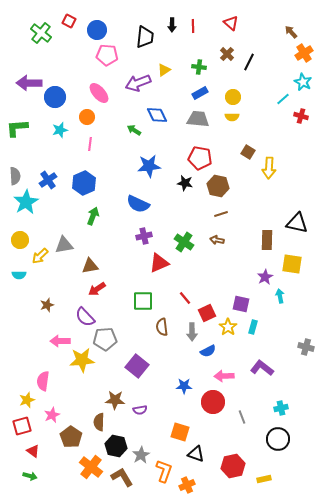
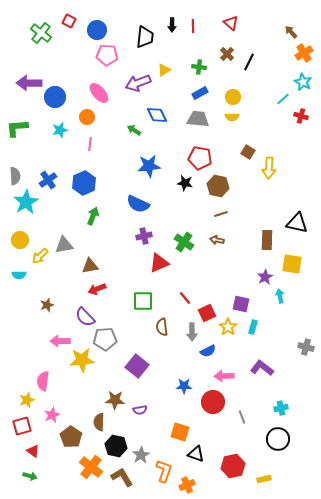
red arrow at (97, 289): rotated 12 degrees clockwise
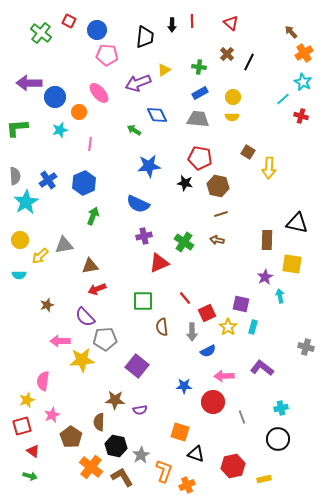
red line at (193, 26): moved 1 px left, 5 px up
orange circle at (87, 117): moved 8 px left, 5 px up
